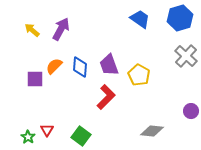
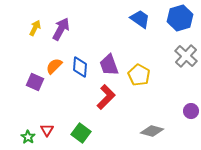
yellow arrow: moved 3 px right, 2 px up; rotated 77 degrees clockwise
purple square: moved 3 px down; rotated 24 degrees clockwise
gray diamond: rotated 10 degrees clockwise
green square: moved 3 px up
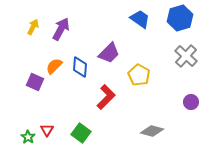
yellow arrow: moved 2 px left, 1 px up
purple trapezoid: moved 12 px up; rotated 115 degrees counterclockwise
purple circle: moved 9 px up
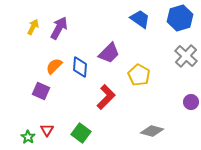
purple arrow: moved 2 px left, 1 px up
purple square: moved 6 px right, 9 px down
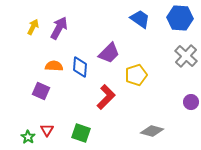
blue hexagon: rotated 20 degrees clockwise
orange semicircle: rotated 48 degrees clockwise
yellow pentagon: moved 3 px left; rotated 25 degrees clockwise
green square: rotated 18 degrees counterclockwise
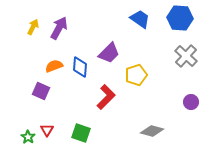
orange semicircle: rotated 24 degrees counterclockwise
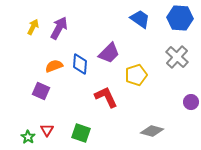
gray cross: moved 9 px left, 1 px down
blue diamond: moved 3 px up
red L-shape: rotated 70 degrees counterclockwise
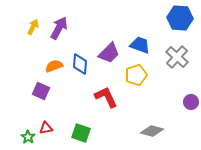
blue trapezoid: moved 26 px down; rotated 15 degrees counterclockwise
red triangle: moved 1 px left, 2 px up; rotated 48 degrees clockwise
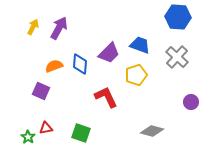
blue hexagon: moved 2 px left, 1 px up
